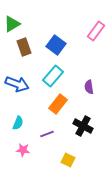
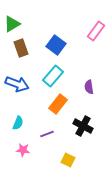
brown rectangle: moved 3 px left, 1 px down
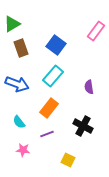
orange rectangle: moved 9 px left, 4 px down
cyan semicircle: moved 1 px right, 1 px up; rotated 120 degrees clockwise
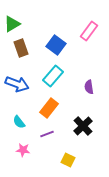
pink rectangle: moved 7 px left
black cross: rotated 18 degrees clockwise
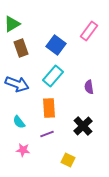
orange rectangle: rotated 42 degrees counterclockwise
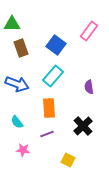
green triangle: rotated 30 degrees clockwise
cyan semicircle: moved 2 px left
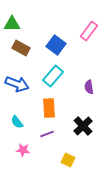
brown rectangle: rotated 42 degrees counterclockwise
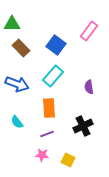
brown rectangle: rotated 18 degrees clockwise
black cross: rotated 18 degrees clockwise
pink star: moved 19 px right, 5 px down
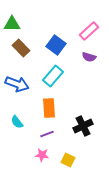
pink rectangle: rotated 12 degrees clockwise
purple semicircle: moved 30 px up; rotated 64 degrees counterclockwise
